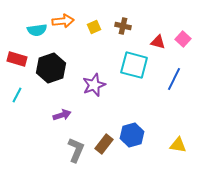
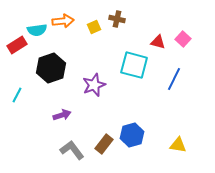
brown cross: moved 6 px left, 7 px up
red rectangle: moved 14 px up; rotated 48 degrees counterclockwise
gray L-shape: moved 4 px left; rotated 60 degrees counterclockwise
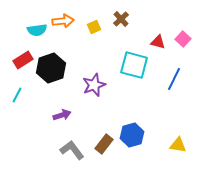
brown cross: moved 4 px right; rotated 35 degrees clockwise
red rectangle: moved 6 px right, 15 px down
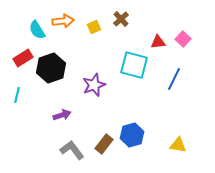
cyan semicircle: rotated 66 degrees clockwise
red triangle: rotated 21 degrees counterclockwise
red rectangle: moved 2 px up
cyan line: rotated 14 degrees counterclockwise
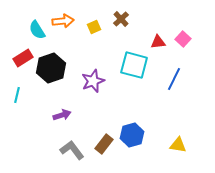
purple star: moved 1 px left, 4 px up
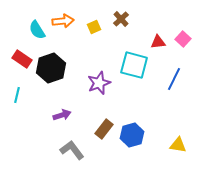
red rectangle: moved 1 px left, 1 px down; rotated 66 degrees clockwise
purple star: moved 6 px right, 2 px down
brown rectangle: moved 15 px up
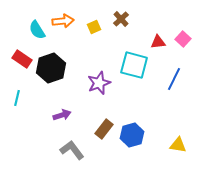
cyan line: moved 3 px down
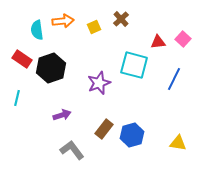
cyan semicircle: rotated 24 degrees clockwise
yellow triangle: moved 2 px up
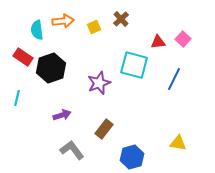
red rectangle: moved 1 px right, 2 px up
blue hexagon: moved 22 px down
